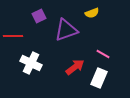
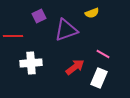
white cross: rotated 30 degrees counterclockwise
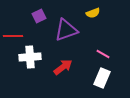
yellow semicircle: moved 1 px right
white cross: moved 1 px left, 6 px up
red arrow: moved 12 px left
white rectangle: moved 3 px right
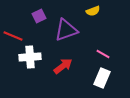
yellow semicircle: moved 2 px up
red line: rotated 24 degrees clockwise
red arrow: moved 1 px up
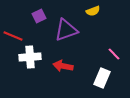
pink line: moved 11 px right; rotated 16 degrees clockwise
red arrow: rotated 132 degrees counterclockwise
